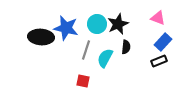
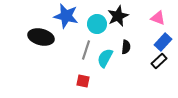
black star: moved 8 px up
blue star: moved 12 px up
black ellipse: rotated 10 degrees clockwise
black rectangle: rotated 21 degrees counterclockwise
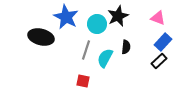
blue star: moved 1 px down; rotated 15 degrees clockwise
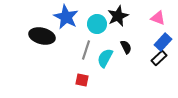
black ellipse: moved 1 px right, 1 px up
black semicircle: rotated 32 degrees counterclockwise
black rectangle: moved 3 px up
red square: moved 1 px left, 1 px up
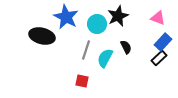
red square: moved 1 px down
